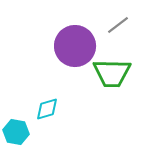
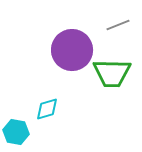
gray line: rotated 15 degrees clockwise
purple circle: moved 3 px left, 4 px down
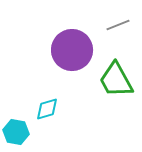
green trapezoid: moved 4 px right, 7 px down; rotated 60 degrees clockwise
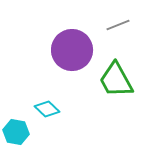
cyan diamond: rotated 60 degrees clockwise
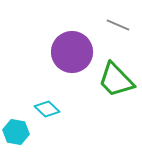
gray line: rotated 45 degrees clockwise
purple circle: moved 2 px down
green trapezoid: rotated 15 degrees counterclockwise
